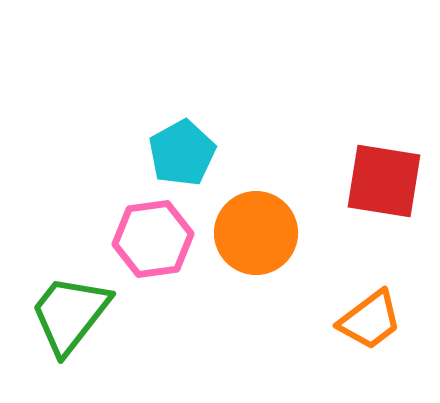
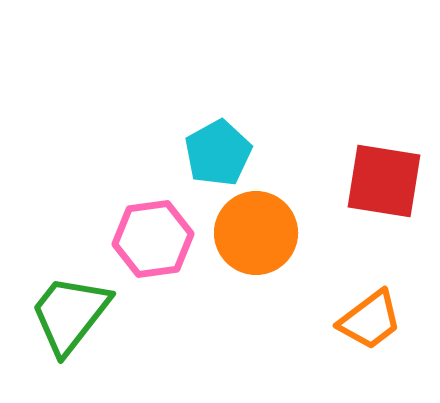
cyan pentagon: moved 36 px right
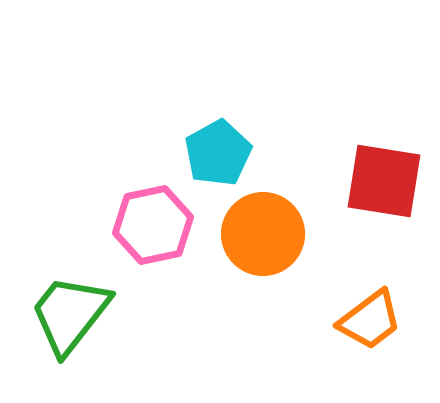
orange circle: moved 7 px right, 1 px down
pink hexagon: moved 14 px up; rotated 4 degrees counterclockwise
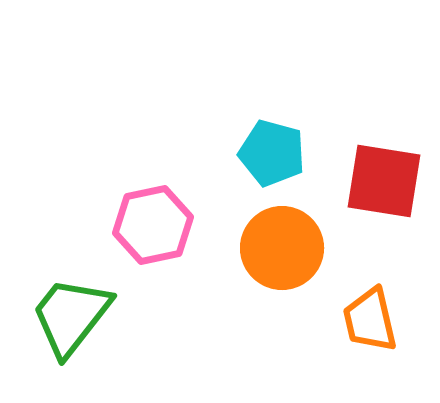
cyan pentagon: moved 54 px right; rotated 28 degrees counterclockwise
orange circle: moved 19 px right, 14 px down
green trapezoid: moved 1 px right, 2 px down
orange trapezoid: rotated 114 degrees clockwise
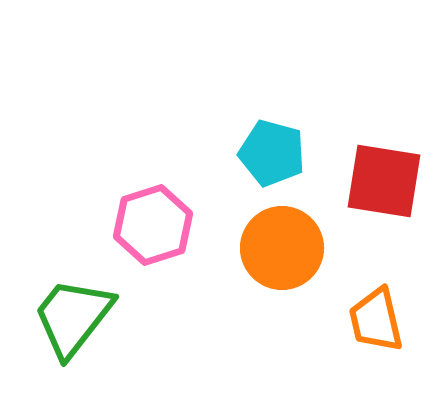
pink hexagon: rotated 6 degrees counterclockwise
green trapezoid: moved 2 px right, 1 px down
orange trapezoid: moved 6 px right
